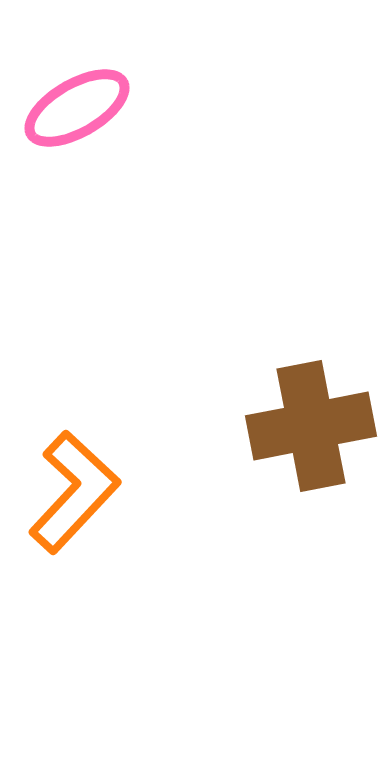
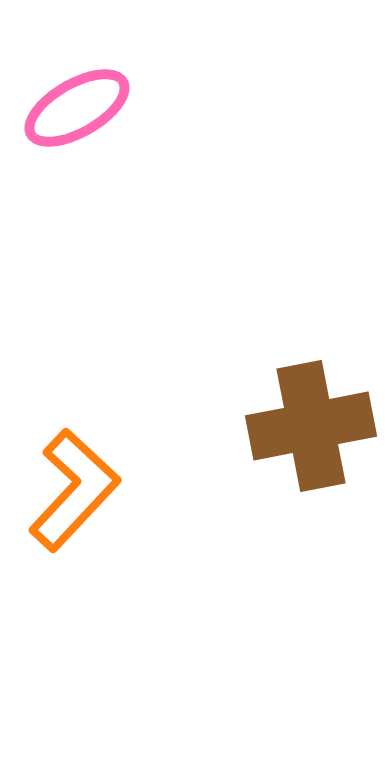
orange L-shape: moved 2 px up
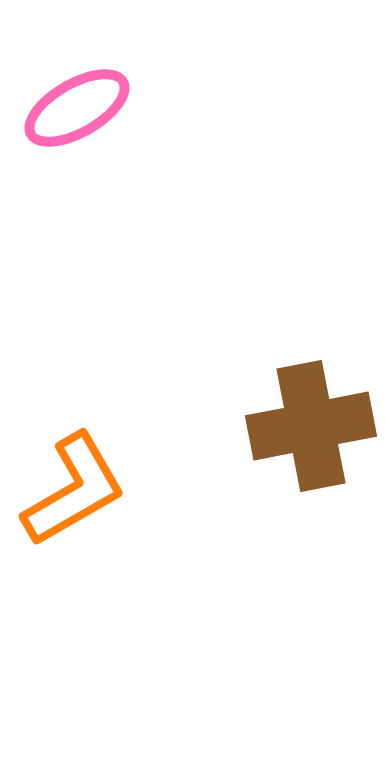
orange L-shape: rotated 17 degrees clockwise
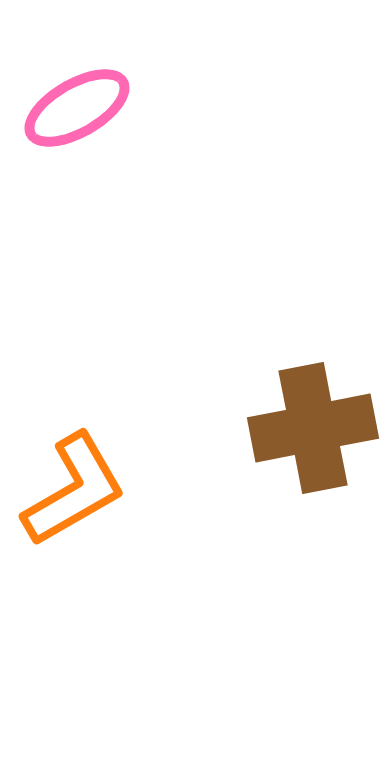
brown cross: moved 2 px right, 2 px down
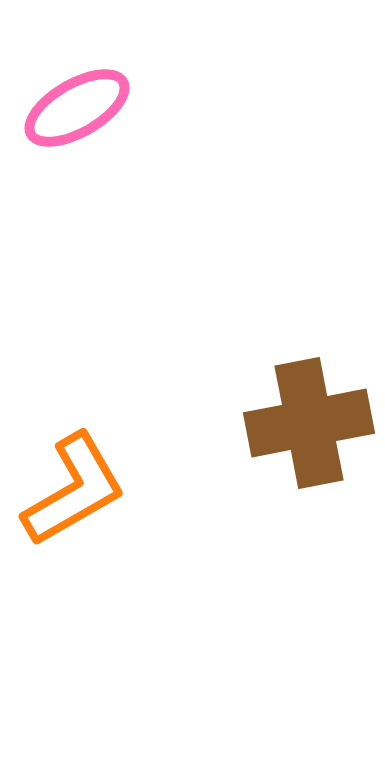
brown cross: moved 4 px left, 5 px up
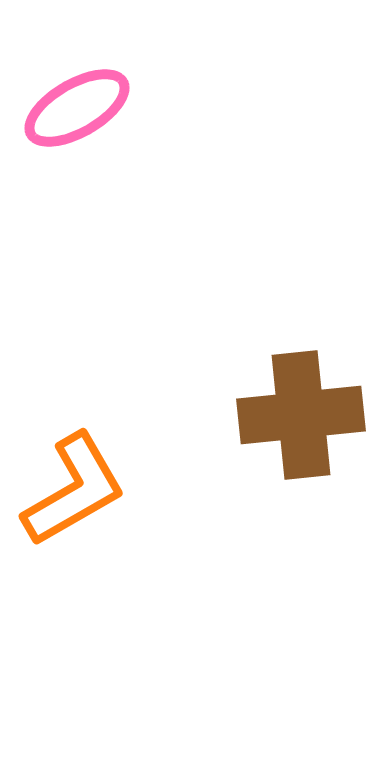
brown cross: moved 8 px left, 8 px up; rotated 5 degrees clockwise
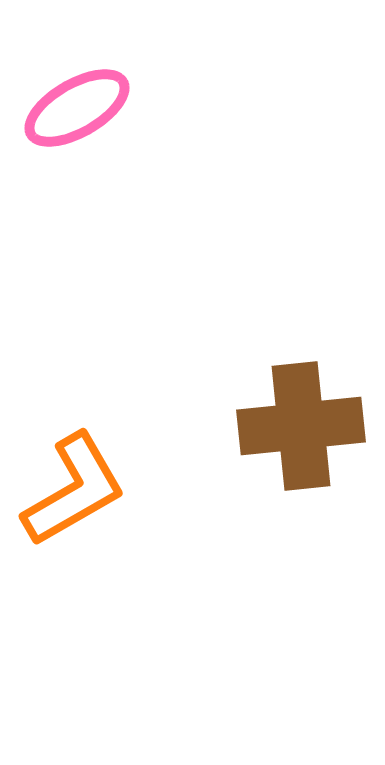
brown cross: moved 11 px down
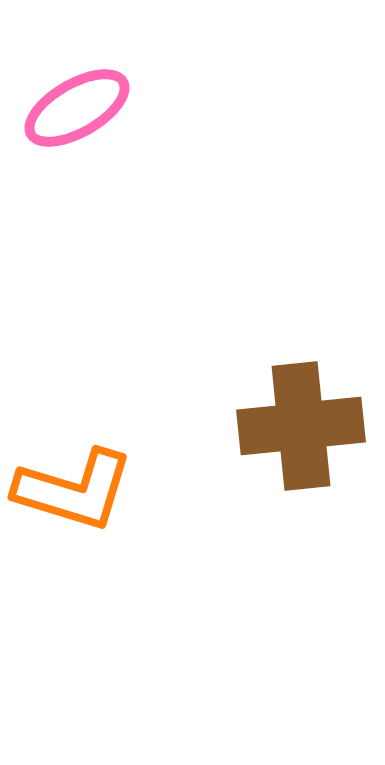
orange L-shape: rotated 47 degrees clockwise
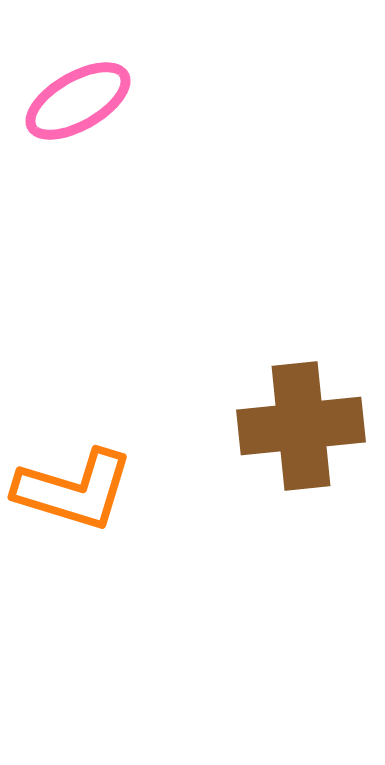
pink ellipse: moved 1 px right, 7 px up
